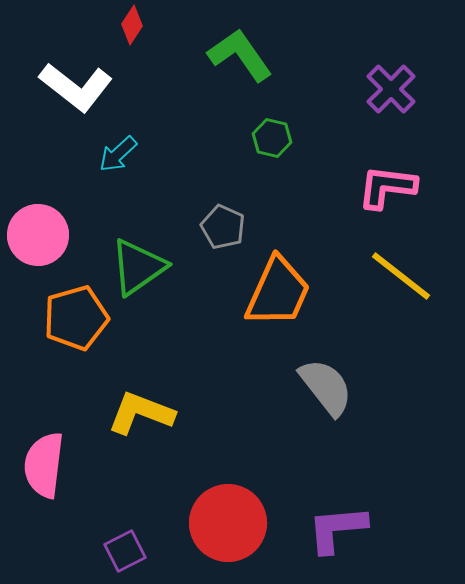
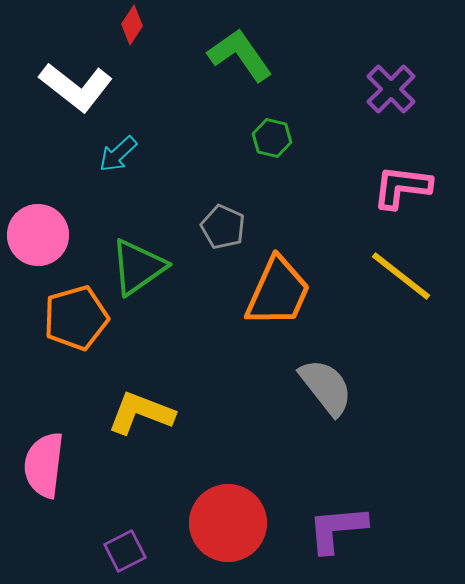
pink L-shape: moved 15 px right
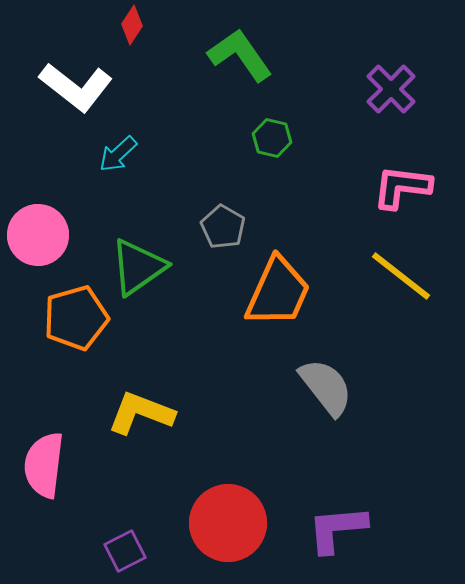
gray pentagon: rotated 6 degrees clockwise
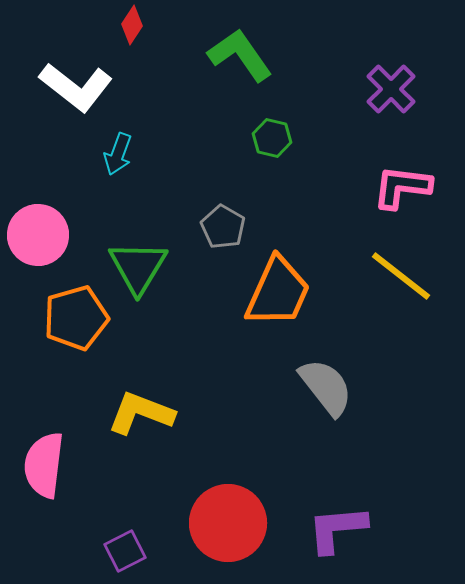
cyan arrow: rotated 27 degrees counterclockwise
green triangle: rotated 24 degrees counterclockwise
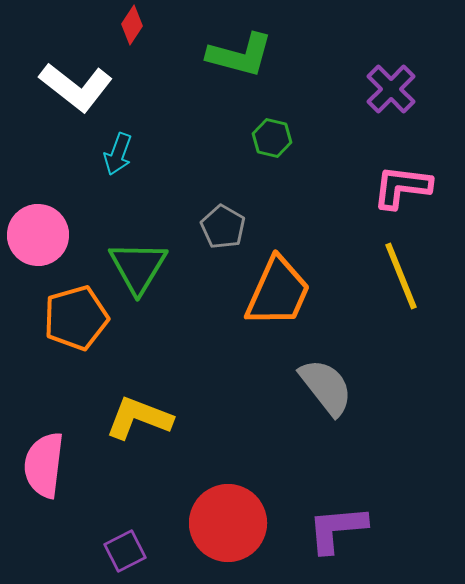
green L-shape: rotated 140 degrees clockwise
yellow line: rotated 30 degrees clockwise
yellow L-shape: moved 2 px left, 5 px down
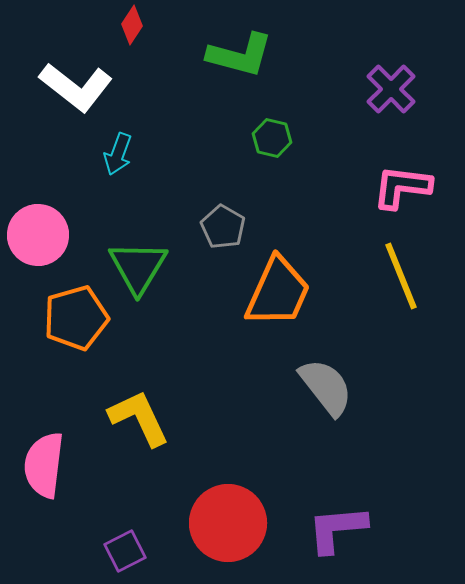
yellow L-shape: rotated 44 degrees clockwise
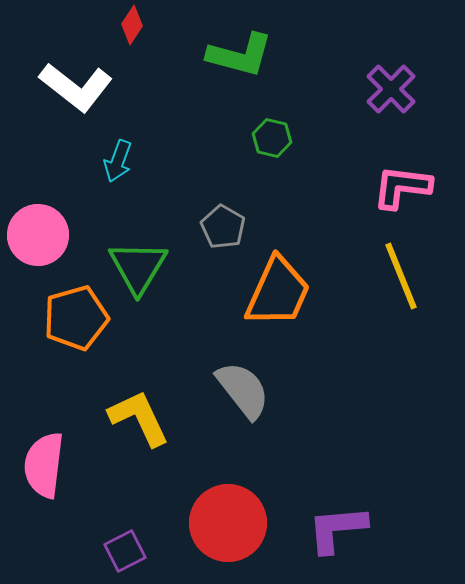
cyan arrow: moved 7 px down
gray semicircle: moved 83 px left, 3 px down
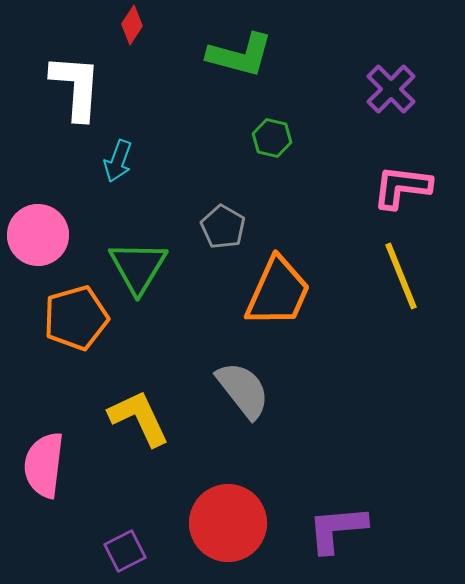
white L-shape: rotated 124 degrees counterclockwise
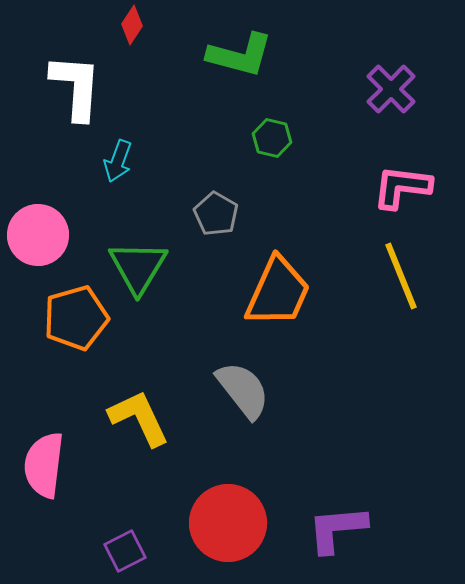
gray pentagon: moved 7 px left, 13 px up
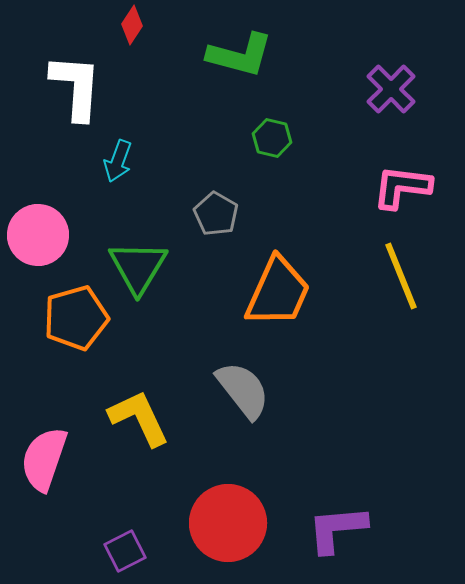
pink semicircle: moved 6 px up; rotated 12 degrees clockwise
